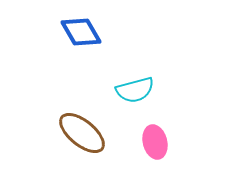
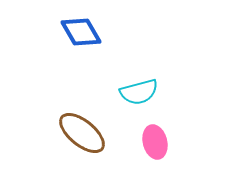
cyan semicircle: moved 4 px right, 2 px down
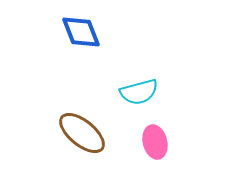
blue diamond: rotated 9 degrees clockwise
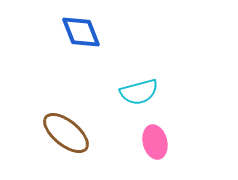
brown ellipse: moved 16 px left
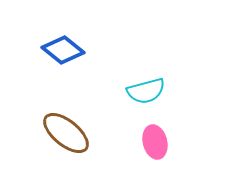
blue diamond: moved 18 px left, 18 px down; rotated 30 degrees counterclockwise
cyan semicircle: moved 7 px right, 1 px up
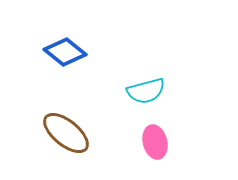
blue diamond: moved 2 px right, 2 px down
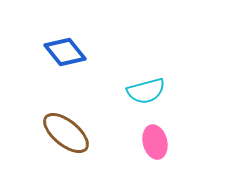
blue diamond: rotated 12 degrees clockwise
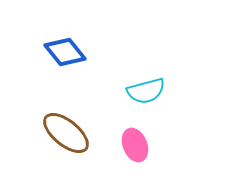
pink ellipse: moved 20 px left, 3 px down; rotated 8 degrees counterclockwise
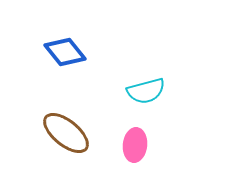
pink ellipse: rotated 28 degrees clockwise
